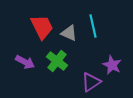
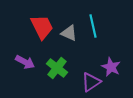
green cross: moved 7 px down
purple star: moved 1 px left, 2 px down
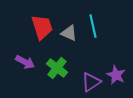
red trapezoid: rotated 8 degrees clockwise
purple star: moved 5 px right, 8 px down
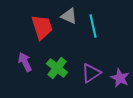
gray triangle: moved 17 px up
purple arrow: rotated 144 degrees counterclockwise
purple star: moved 4 px right, 3 px down
purple triangle: moved 9 px up
